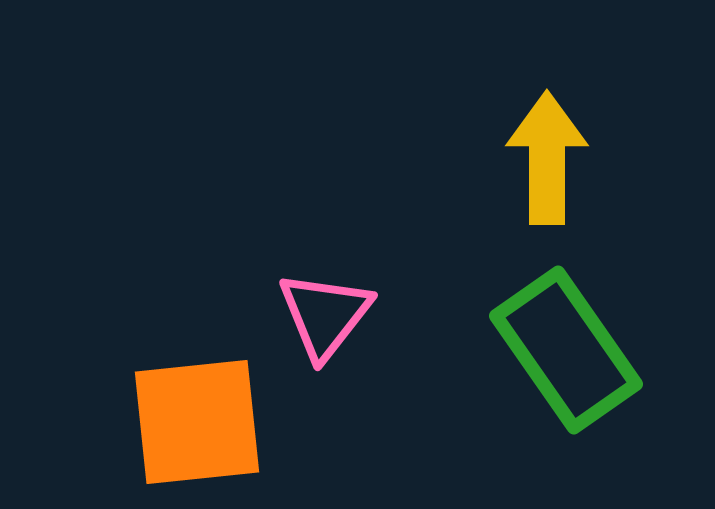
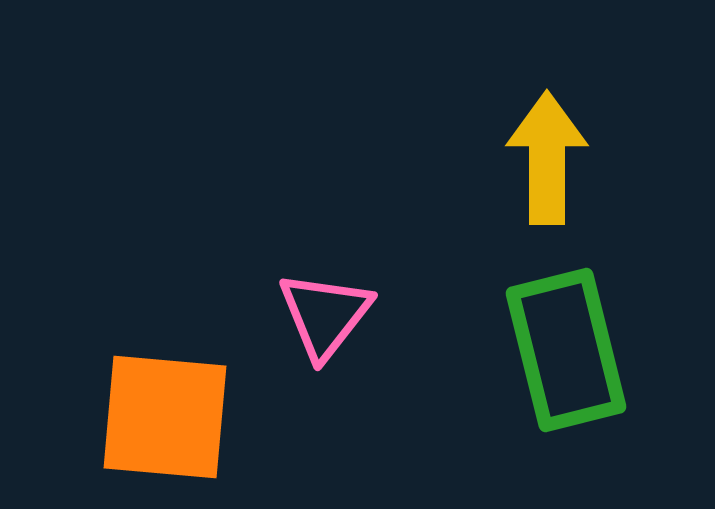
green rectangle: rotated 21 degrees clockwise
orange square: moved 32 px left, 5 px up; rotated 11 degrees clockwise
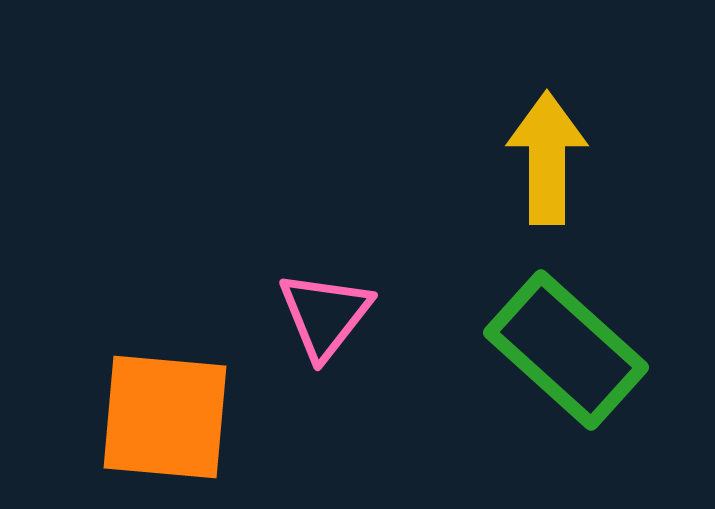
green rectangle: rotated 34 degrees counterclockwise
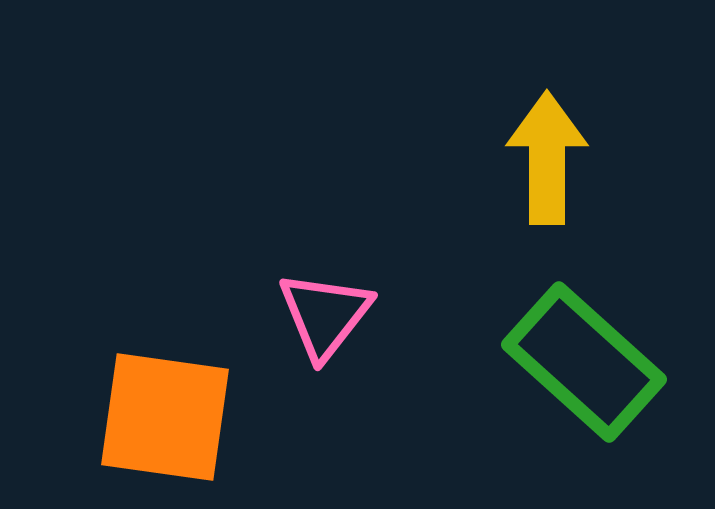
green rectangle: moved 18 px right, 12 px down
orange square: rotated 3 degrees clockwise
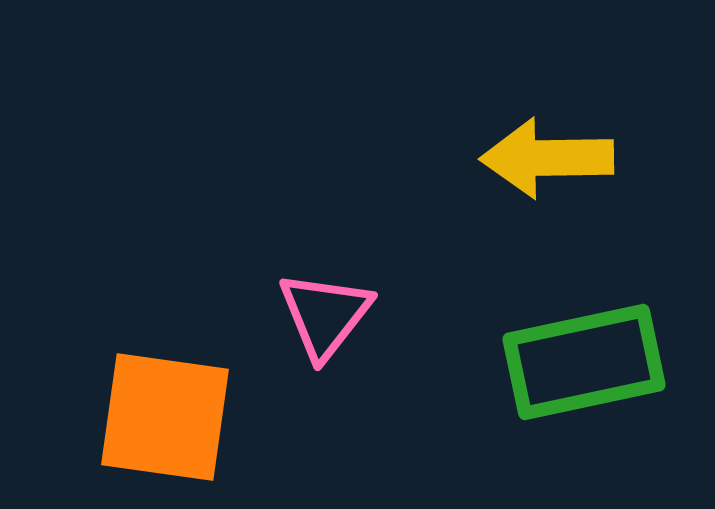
yellow arrow: rotated 91 degrees counterclockwise
green rectangle: rotated 54 degrees counterclockwise
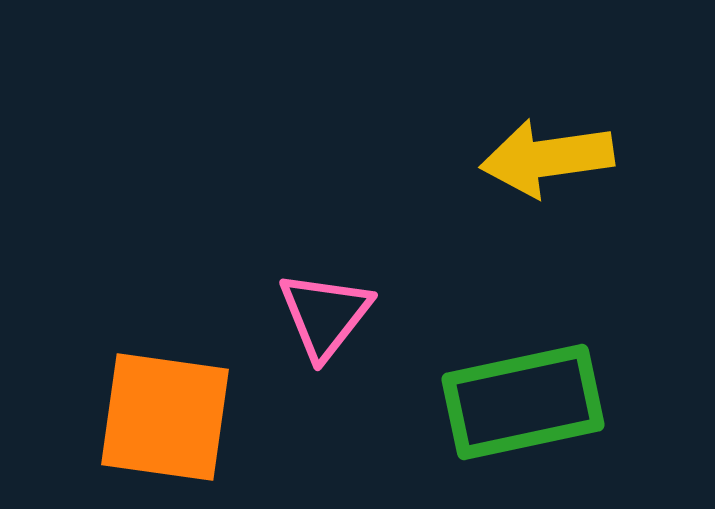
yellow arrow: rotated 7 degrees counterclockwise
green rectangle: moved 61 px left, 40 px down
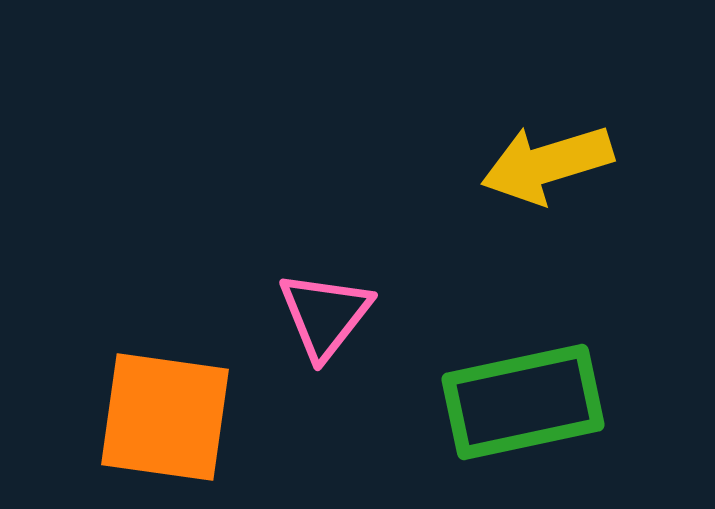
yellow arrow: moved 6 px down; rotated 9 degrees counterclockwise
